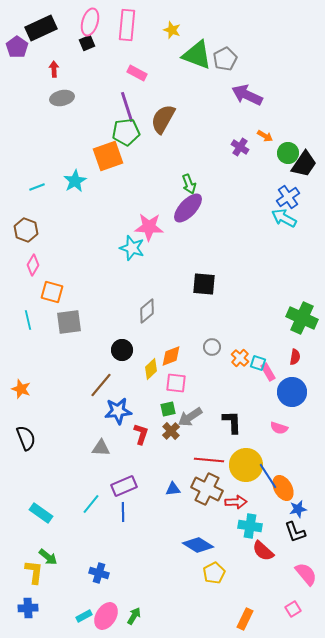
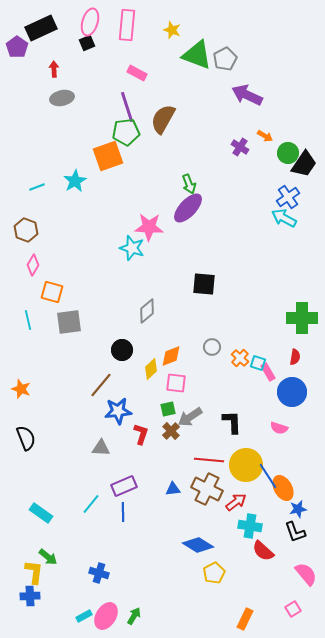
green cross at (302, 318): rotated 24 degrees counterclockwise
red arrow at (236, 502): rotated 35 degrees counterclockwise
blue cross at (28, 608): moved 2 px right, 12 px up
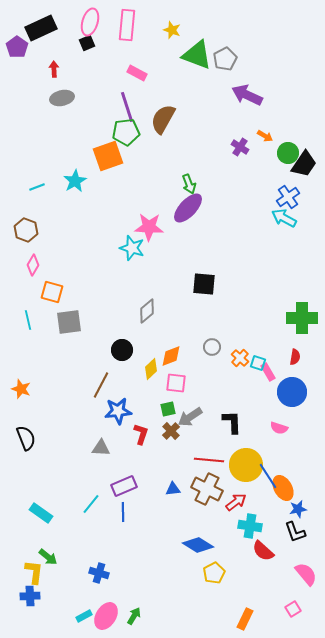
brown line at (101, 385): rotated 12 degrees counterclockwise
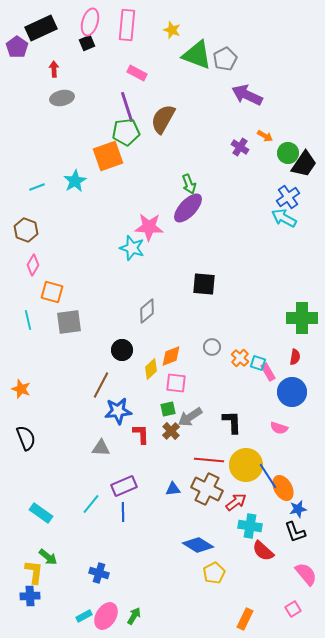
red L-shape at (141, 434): rotated 20 degrees counterclockwise
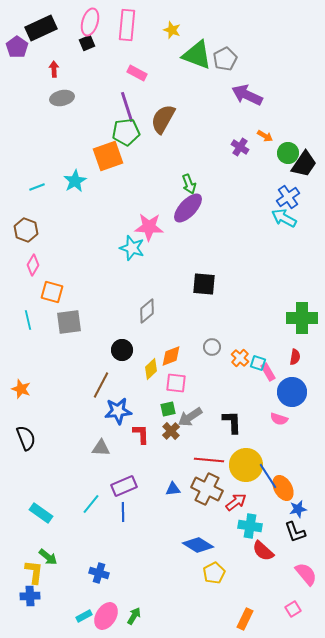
pink semicircle at (279, 428): moved 9 px up
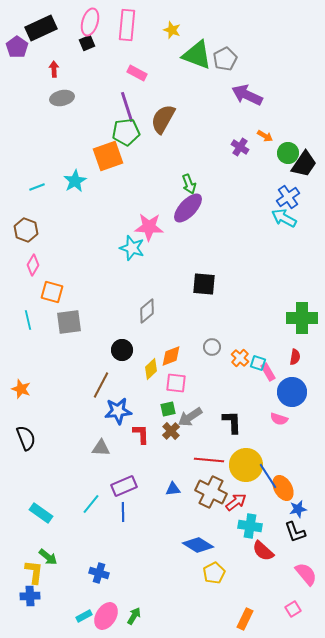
brown cross at (207, 489): moved 4 px right, 3 px down
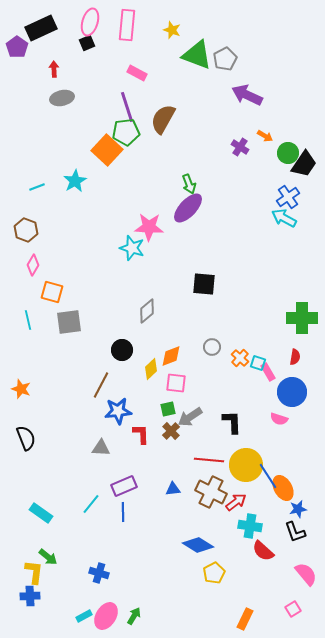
orange square at (108, 156): moved 1 px left, 6 px up; rotated 28 degrees counterclockwise
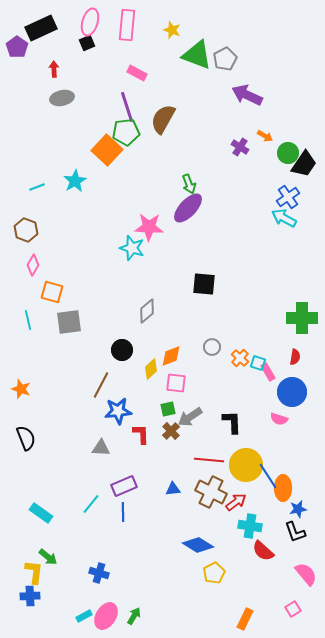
orange ellipse at (283, 488): rotated 30 degrees clockwise
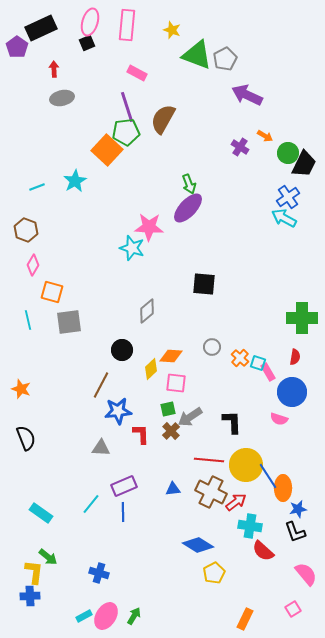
black trapezoid at (304, 164): rotated 8 degrees counterclockwise
orange diamond at (171, 356): rotated 25 degrees clockwise
